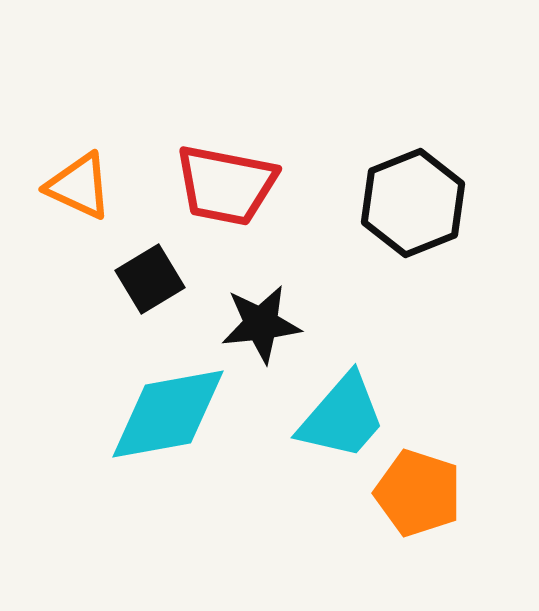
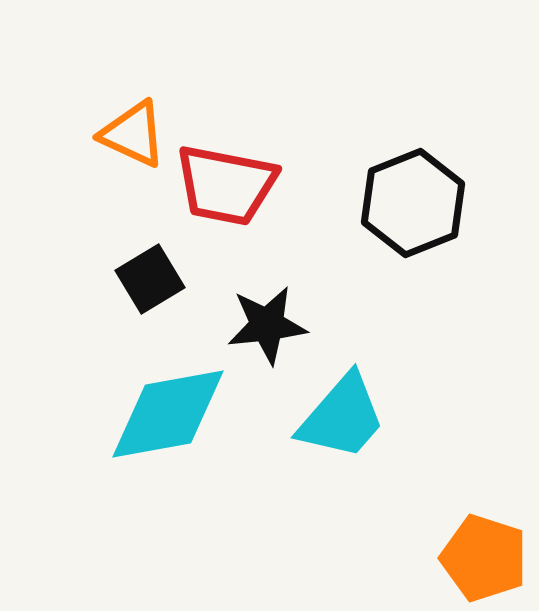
orange triangle: moved 54 px right, 52 px up
black star: moved 6 px right, 1 px down
orange pentagon: moved 66 px right, 65 px down
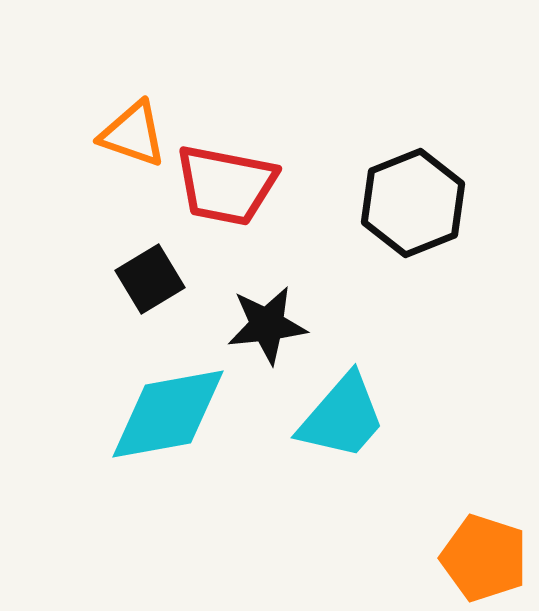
orange triangle: rotated 6 degrees counterclockwise
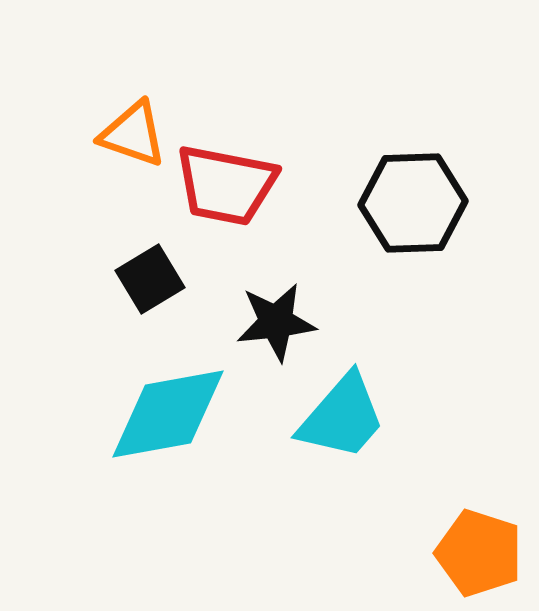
black hexagon: rotated 20 degrees clockwise
black star: moved 9 px right, 3 px up
orange pentagon: moved 5 px left, 5 px up
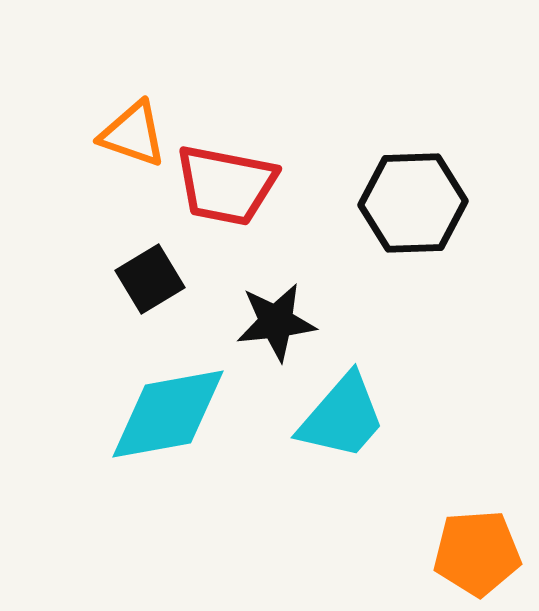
orange pentagon: moved 2 px left; rotated 22 degrees counterclockwise
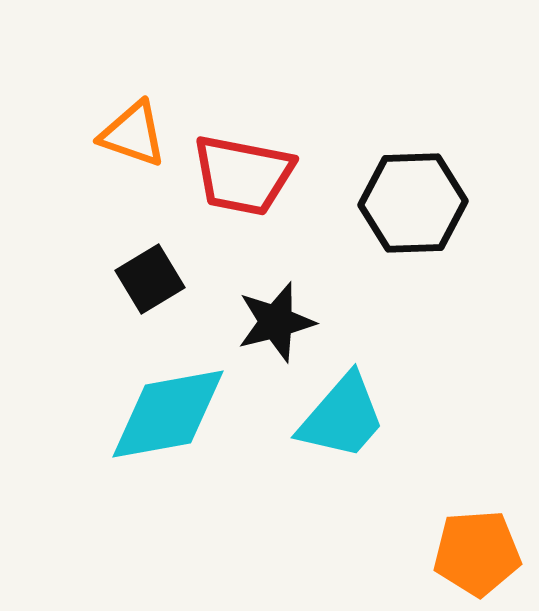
red trapezoid: moved 17 px right, 10 px up
black star: rotated 8 degrees counterclockwise
